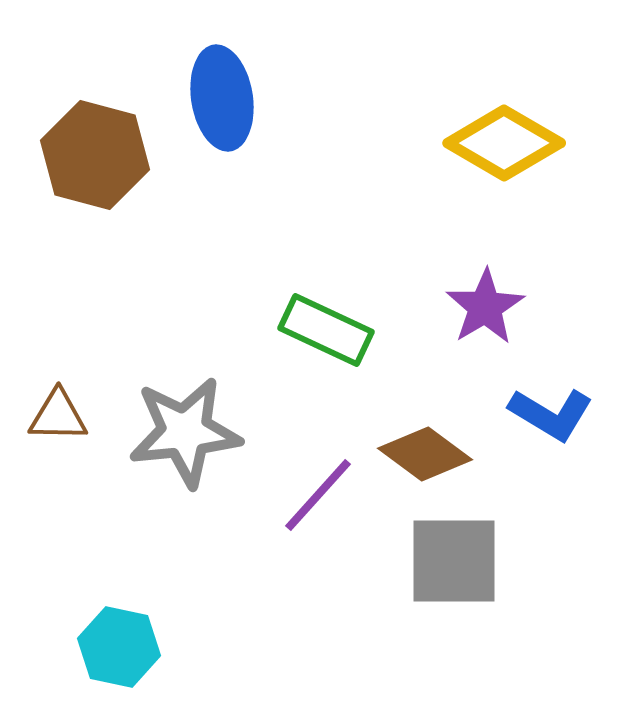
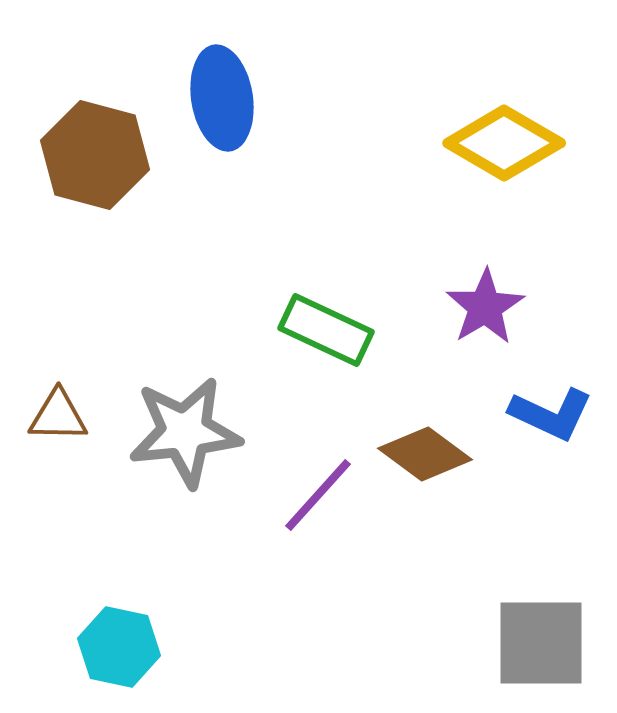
blue L-shape: rotated 6 degrees counterclockwise
gray square: moved 87 px right, 82 px down
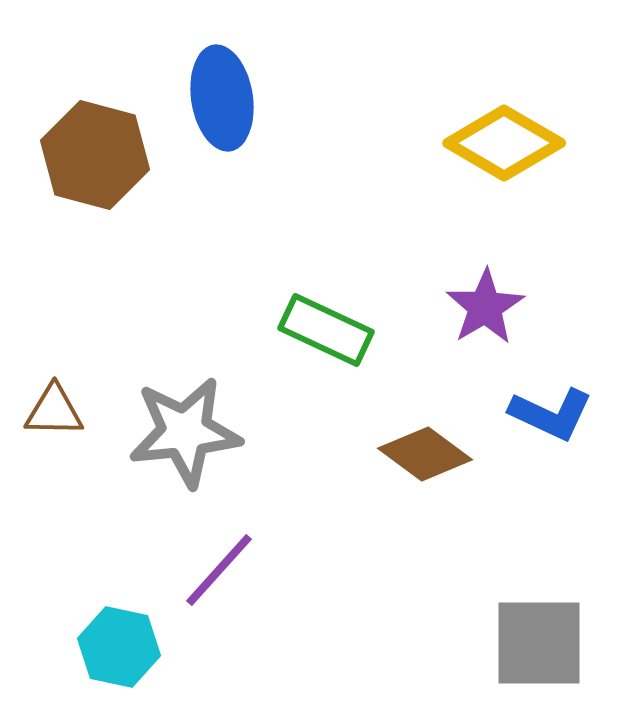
brown triangle: moved 4 px left, 5 px up
purple line: moved 99 px left, 75 px down
gray square: moved 2 px left
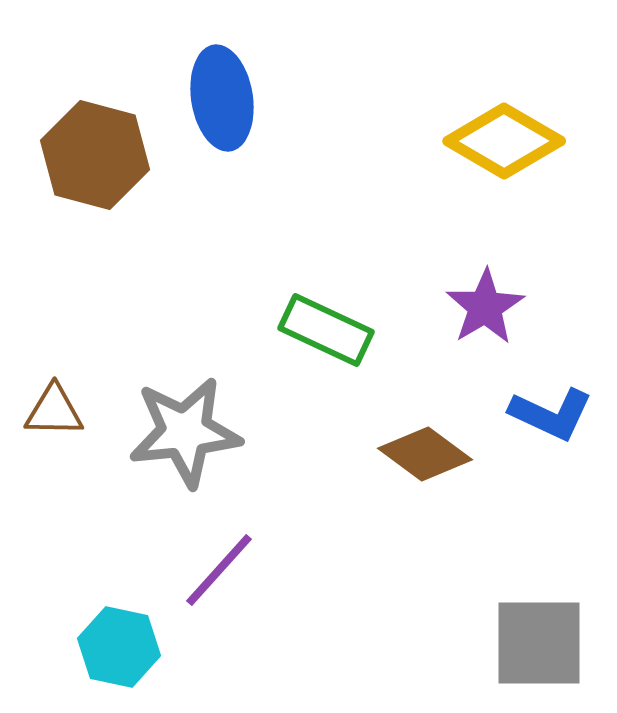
yellow diamond: moved 2 px up
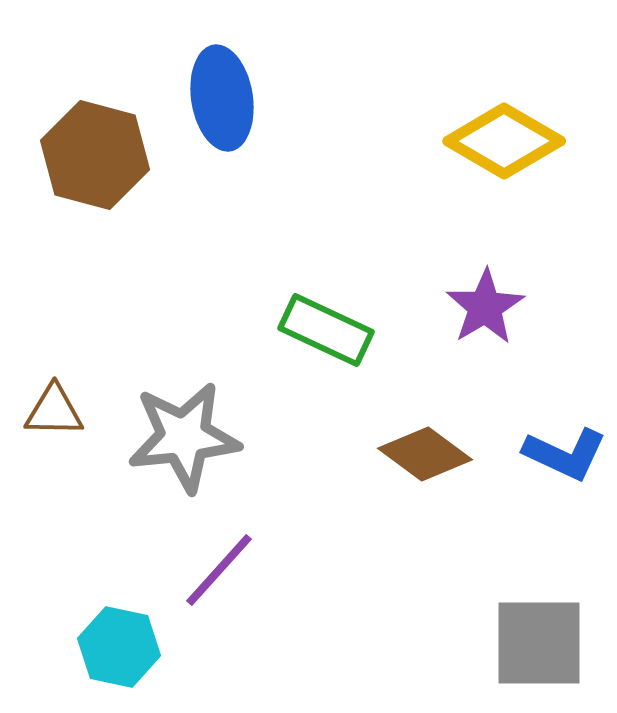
blue L-shape: moved 14 px right, 40 px down
gray star: moved 1 px left, 5 px down
